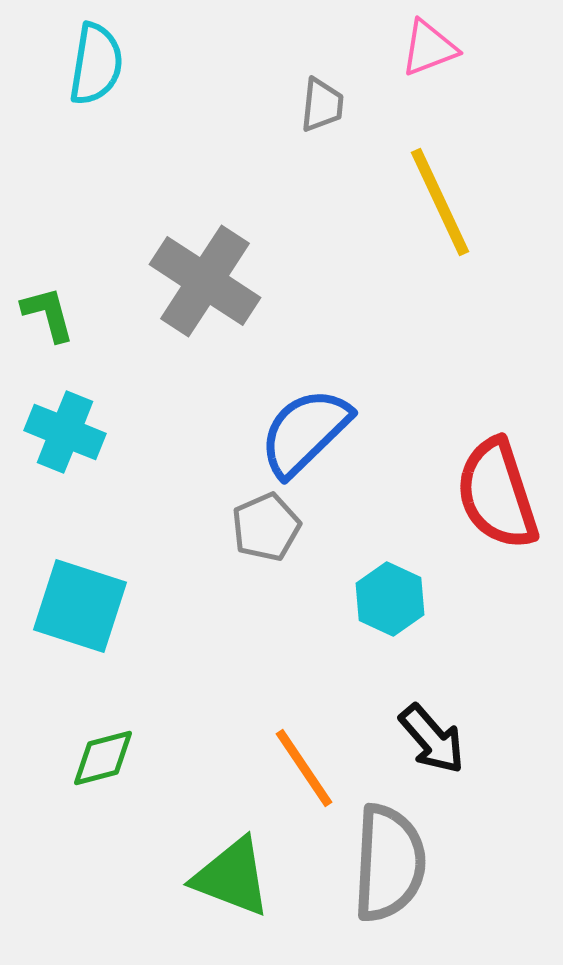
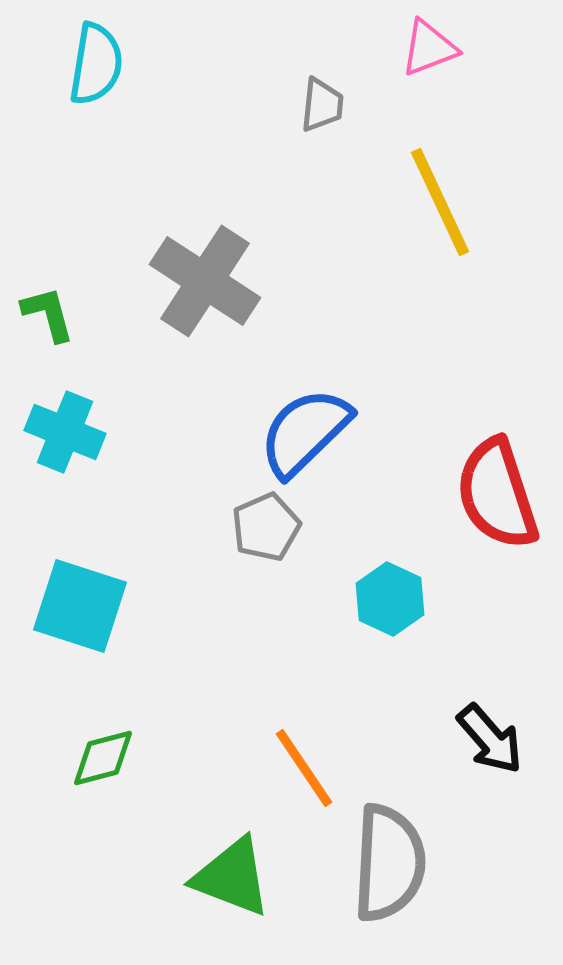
black arrow: moved 58 px right
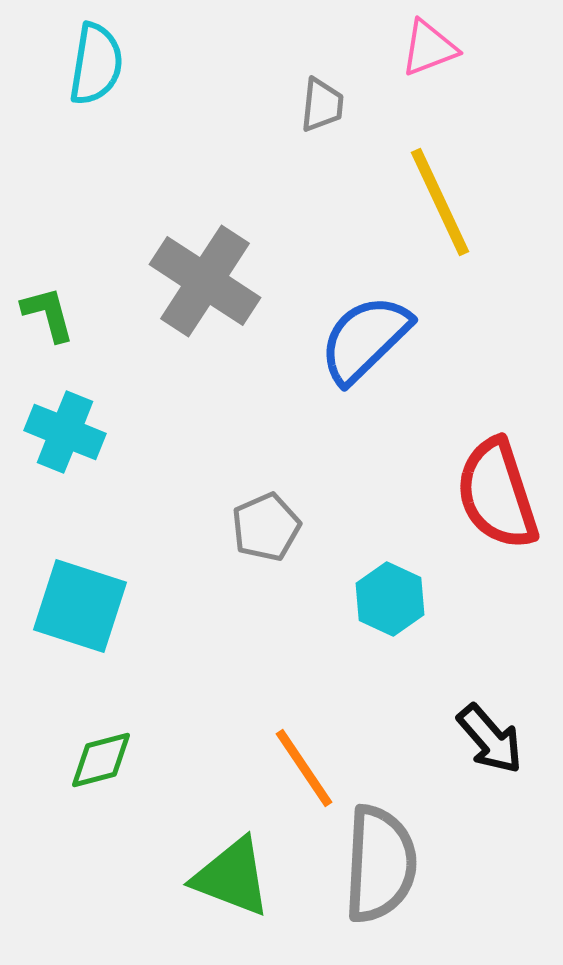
blue semicircle: moved 60 px right, 93 px up
green diamond: moved 2 px left, 2 px down
gray semicircle: moved 9 px left, 1 px down
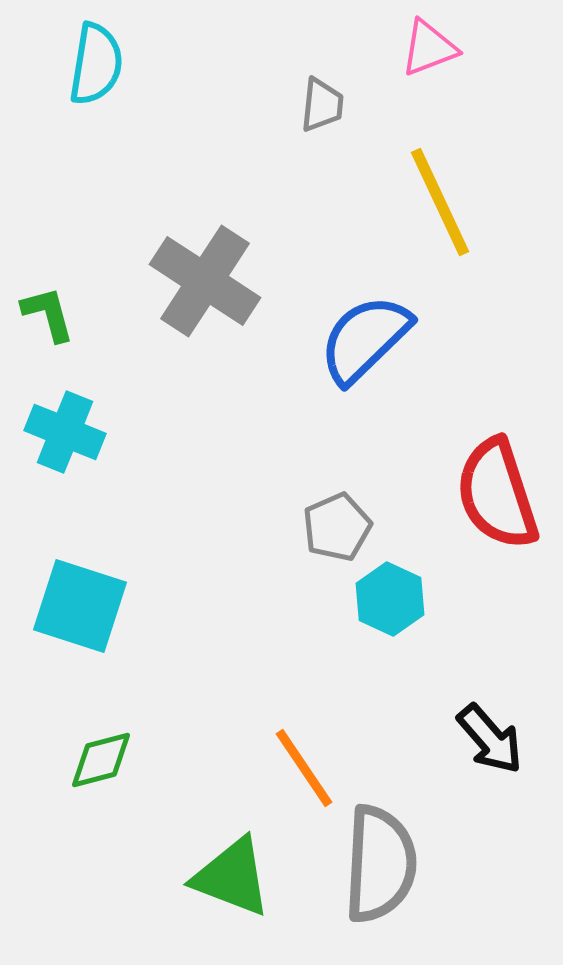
gray pentagon: moved 71 px right
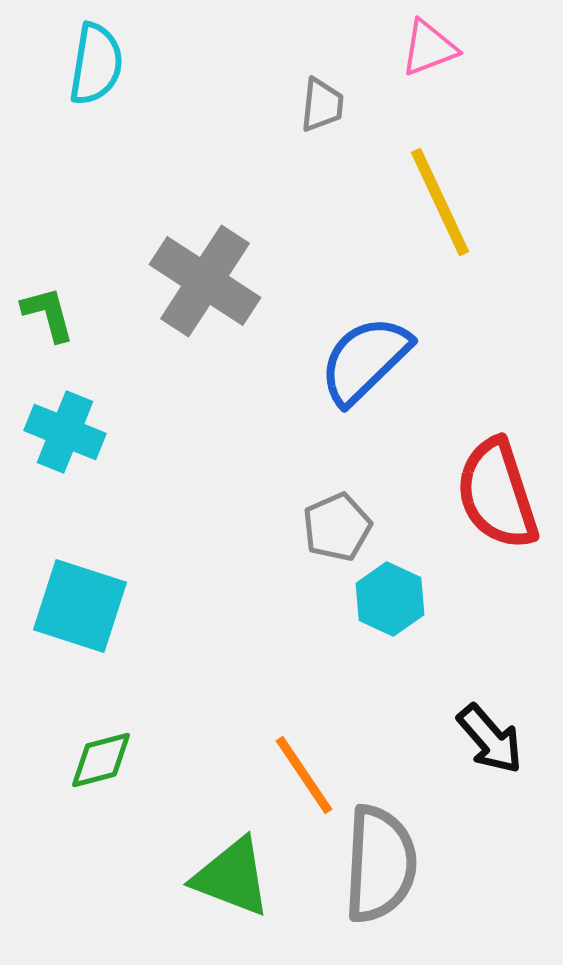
blue semicircle: moved 21 px down
orange line: moved 7 px down
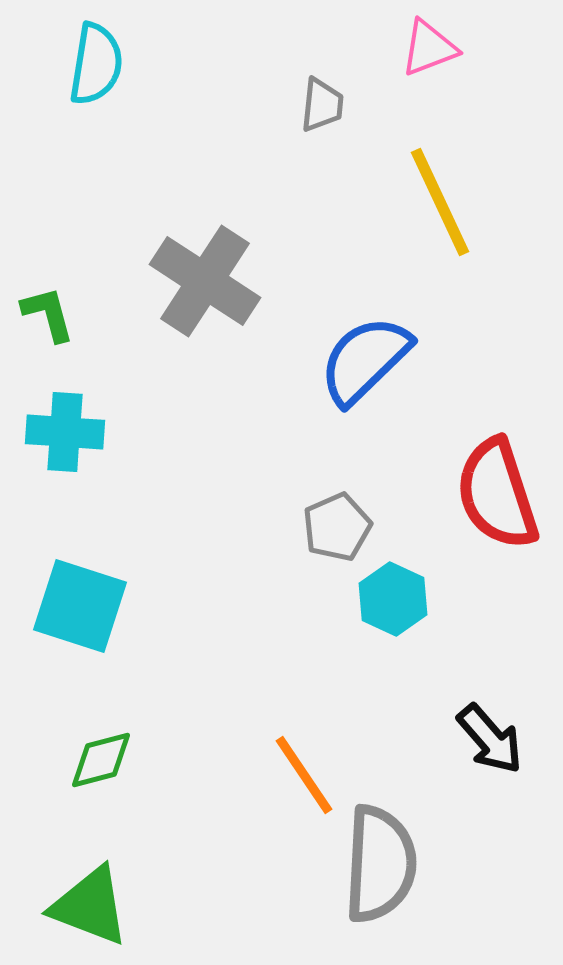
cyan cross: rotated 18 degrees counterclockwise
cyan hexagon: moved 3 px right
green triangle: moved 142 px left, 29 px down
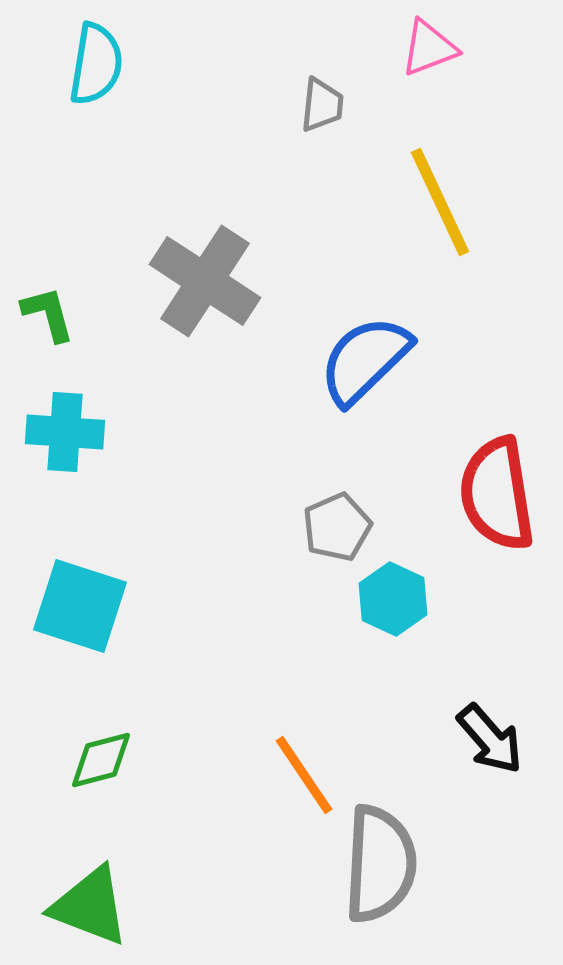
red semicircle: rotated 9 degrees clockwise
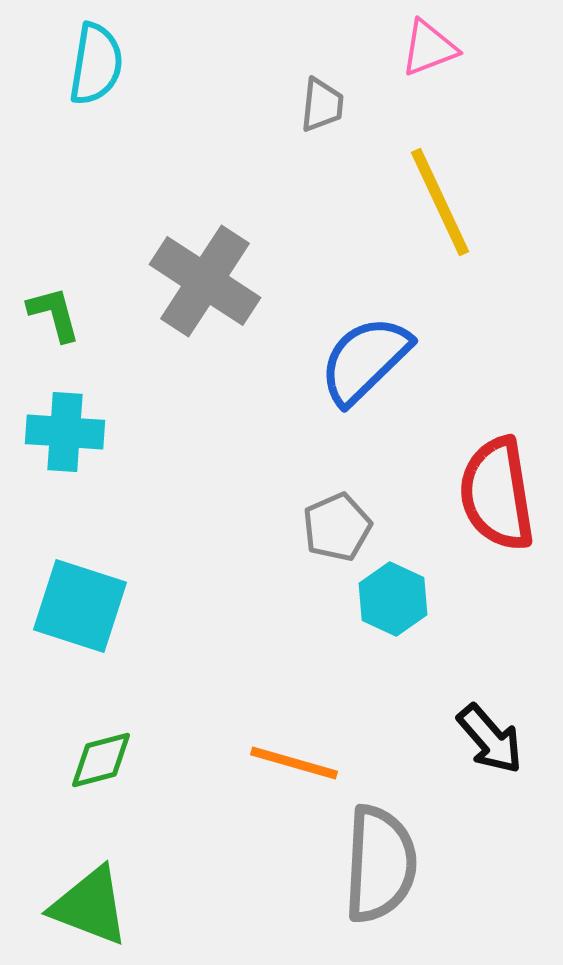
green L-shape: moved 6 px right
orange line: moved 10 px left, 12 px up; rotated 40 degrees counterclockwise
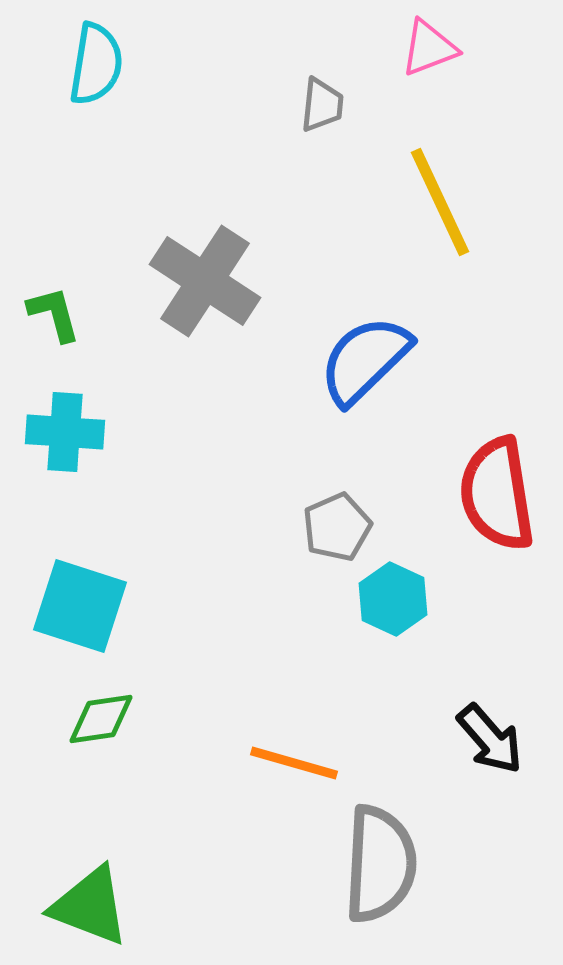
green diamond: moved 41 px up; rotated 6 degrees clockwise
